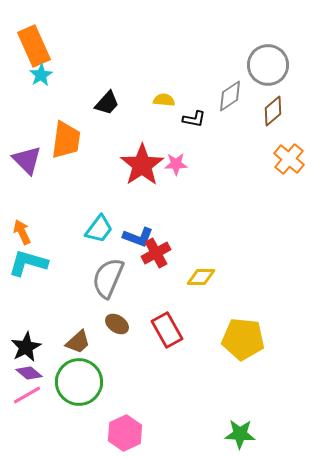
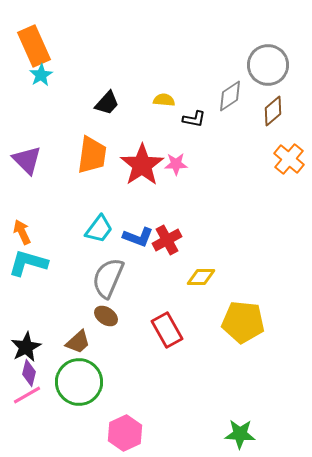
orange trapezoid: moved 26 px right, 15 px down
red cross: moved 11 px right, 13 px up
brown ellipse: moved 11 px left, 8 px up
yellow pentagon: moved 17 px up
purple diamond: rotated 64 degrees clockwise
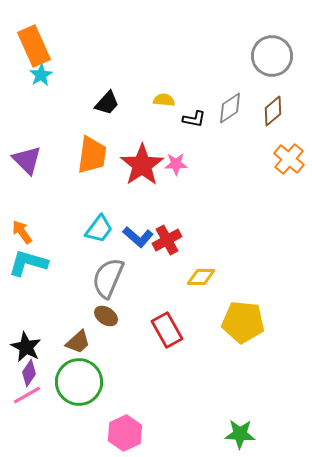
gray circle: moved 4 px right, 9 px up
gray diamond: moved 12 px down
orange arrow: rotated 10 degrees counterclockwise
blue L-shape: rotated 20 degrees clockwise
black star: rotated 16 degrees counterclockwise
purple diamond: rotated 20 degrees clockwise
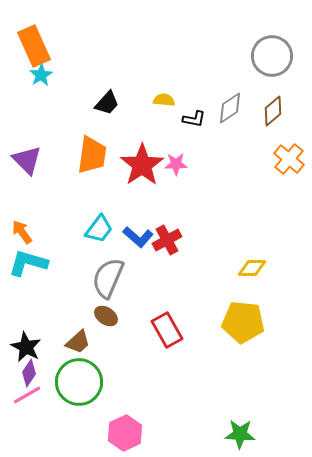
yellow diamond: moved 51 px right, 9 px up
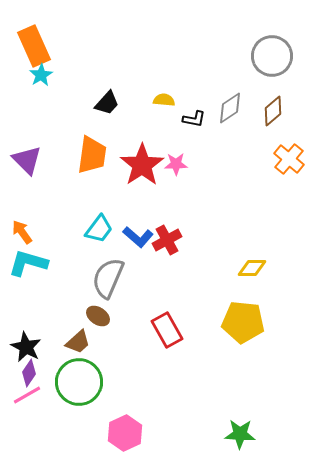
brown ellipse: moved 8 px left
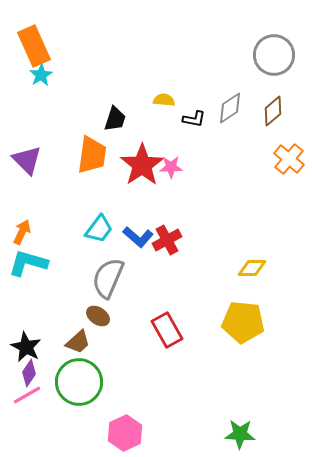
gray circle: moved 2 px right, 1 px up
black trapezoid: moved 8 px right, 16 px down; rotated 24 degrees counterclockwise
pink star: moved 5 px left, 3 px down
orange arrow: rotated 60 degrees clockwise
